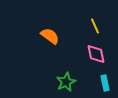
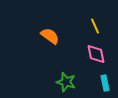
green star: rotated 30 degrees counterclockwise
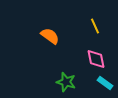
pink diamond: moved 5 px down
cyan rectangle: rotated 42 degrees counterclockwise
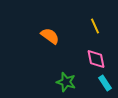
cyan rectangle: rotated 21 degrees clockwise
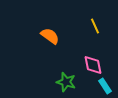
pink diamond: moved 3 px left, 6 px down
cyan rectangle: moved 3 px down
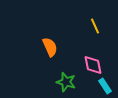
orange semicircle: moved 11 px down; rotated 30 degrees clockwise
